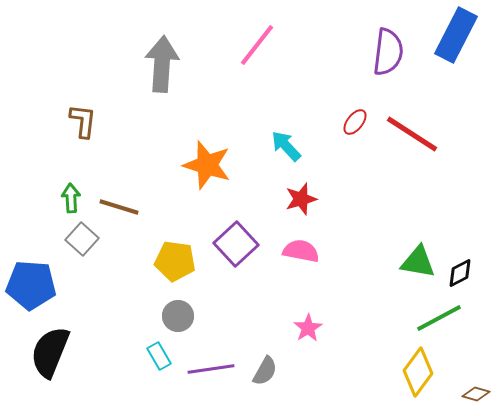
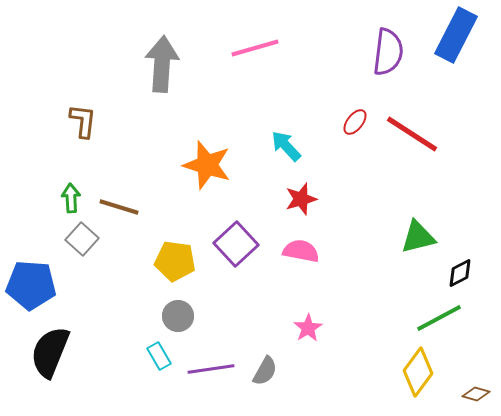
pink line: moved 2 px left, 3 px down; rotated 36 degrees clockwise
green triangle: moved 25 px up; rotated 24 degrees counterclockwise
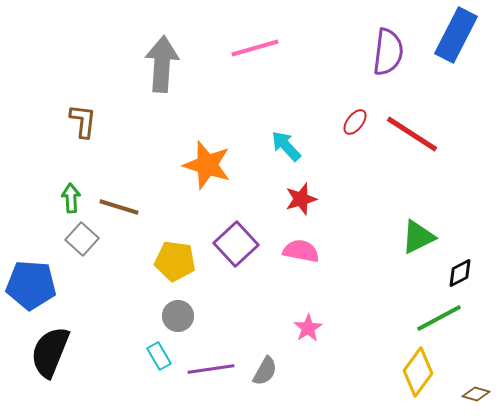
green triangle: rotated 12 degrees counterclockwise
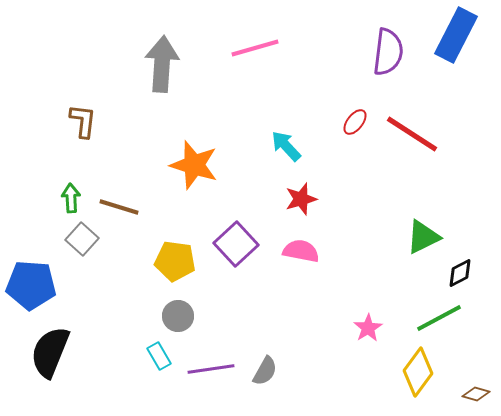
orange star: moved 13 px left
green triangle: moved 5 px right
pink star: moved 60 px right
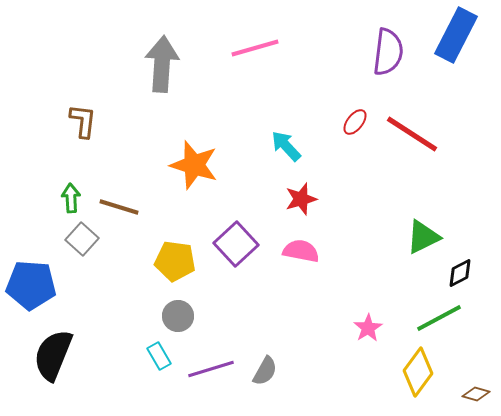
black semicircle: moved 3 px right, 3 px down
purple line: rotated 9 degrees counterclockwise
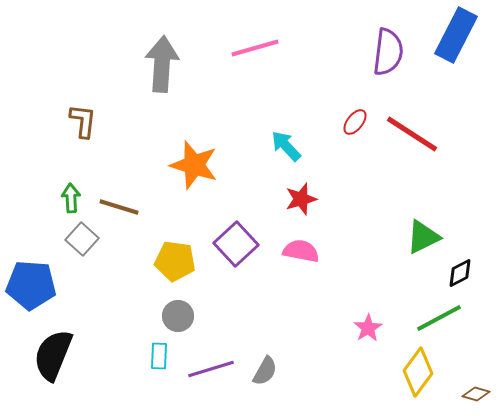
cyan rectangle: rotated 32 degrees clockwise
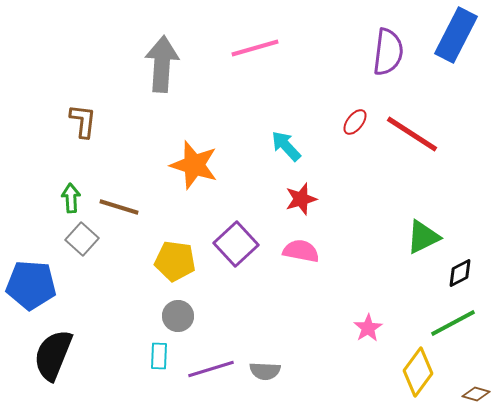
green line: moved 14 px right, 5 px down
gray semicircle: rotated 64 degrees clockwise
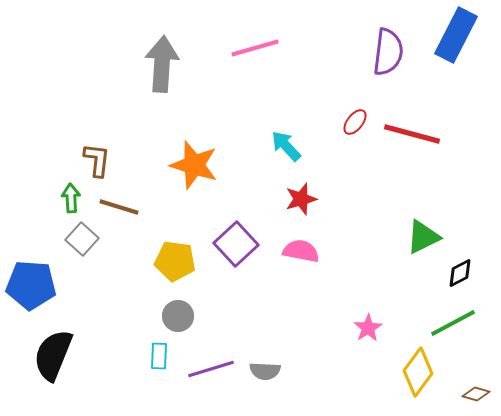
brown L-shape: moved 14 px right, 39 px down
red line: rotated 18 degrees counterclockwise
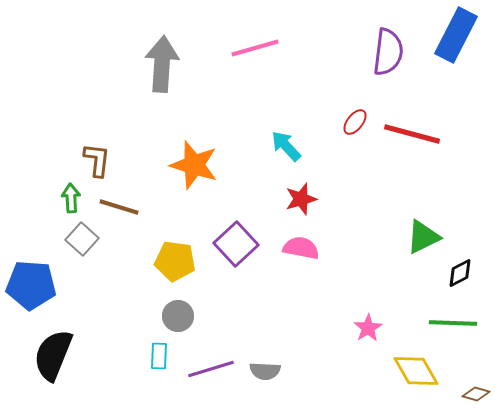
pink semicircle: moved 3 px up
green line: rotated 30 degrees clockwise
yellow diamond: moved 2 px left, 1 px up; rotated 66 degrees counterclockwise
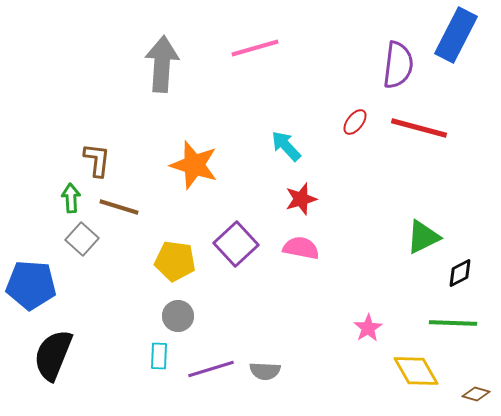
purple semicircle: moved 10 px right, 13 px down
red line: moved 7 px right, 6 px up
